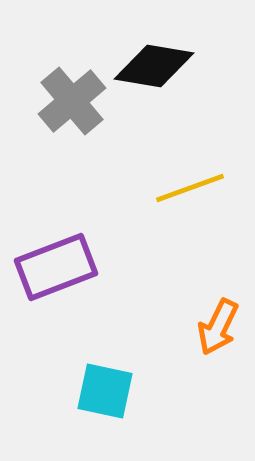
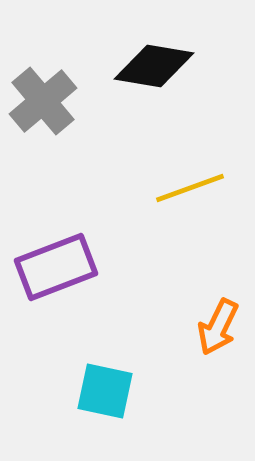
gray cross: moved 29 px left
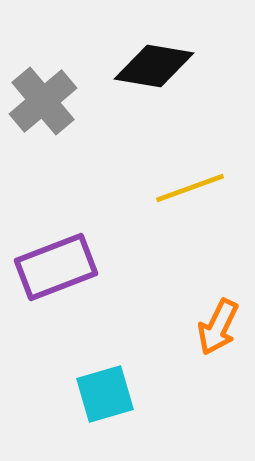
cyan square: moved 3 px down; rotated 28 degrees counterclockwise
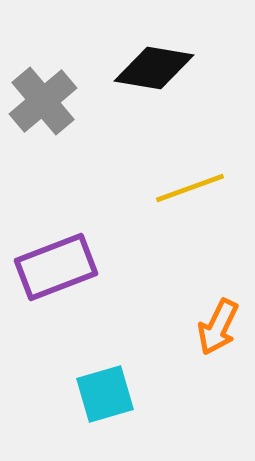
black diamond: moved 2 px down
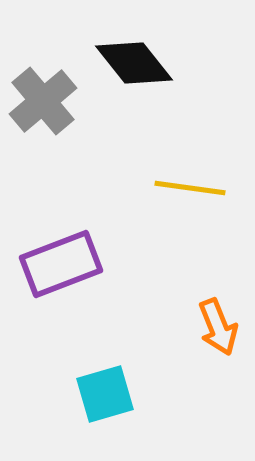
black diamond: moved 20 px left, 5 px up; rotated 42 degrees clockwise
yellow line: rotated 28 degrees clockwise
purple rectangle: moved 5 px right, 3 px up
orange arrow: rotated 48 degrees counterclockwise
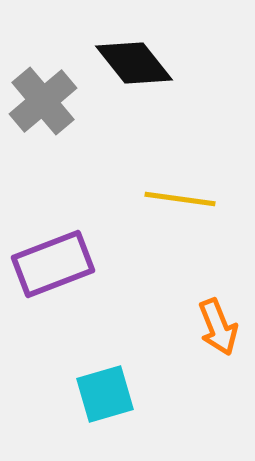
yellow line: moved 10 px left, 11 px down
purple rectangle: moved 8 px left
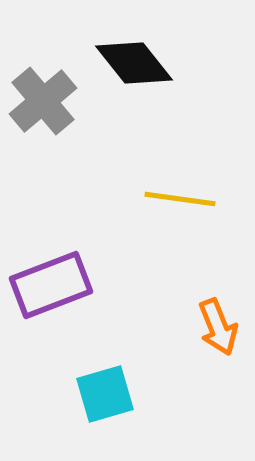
purple rectangle: moved 2 px left, 21 px down
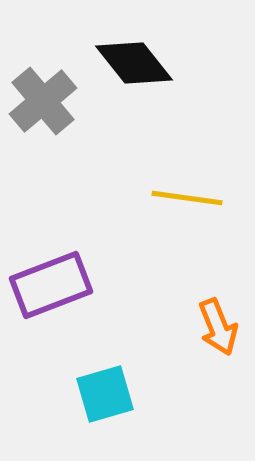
yellow line: moved 7 px right, 1 px up
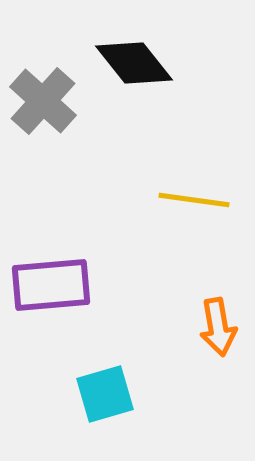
gray cross: rotated 8 degrees counterclockwise
yellow line: moved 7 px right, 2 px down
purple rectangle: rotated 16 degrees clockwise
orange arrow: rotated 12 degrees clockwise
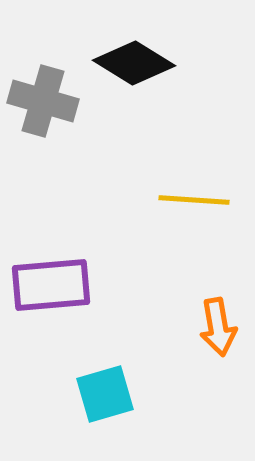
black diamond: rotated 20 degrees counterclockwise
gray cross: rotated 26 degrees counterclockwise
yellow line: rotated 4 degrees counterclockwise
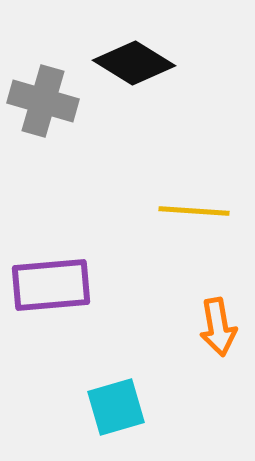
yellow line: moved 11 px down
cyan square: moved 11 px right, 13 px down
